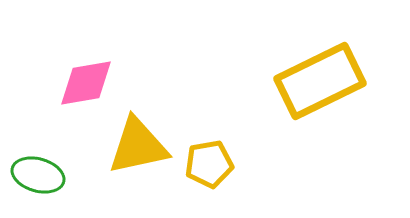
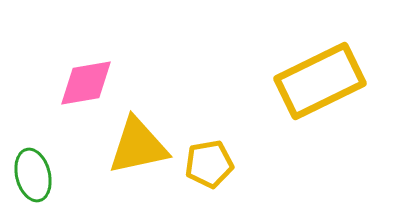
green ellipse: moved 5 px left; rotated 60 degrees clockwise
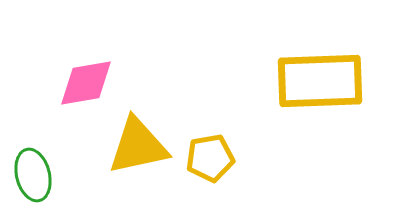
yellow rectangle: rotated 24 degrees clockwise
yellow pentagon: moved 1 px right, 6 px up
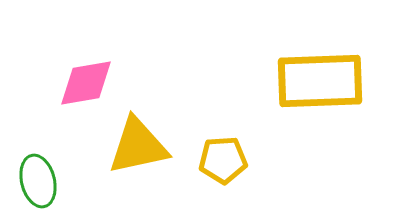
yellow pentagon: moved 13 px right, 2 px down; rotated 6 degrees clockwise
green ellipse: moved 5 px right, 6 px down
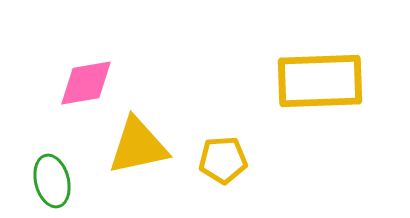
green ellipse: moved 14 px right
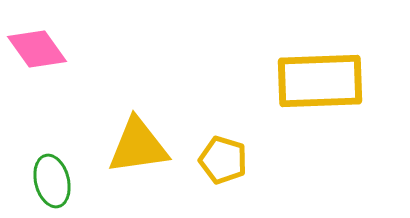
pink diamond: moved 49 px left, 34 px up; rotated 64 degrees clockwise
yellow triangle: rotated 4 degrees clockwise
yellow pentagon: rotated 21 degrees clockwise
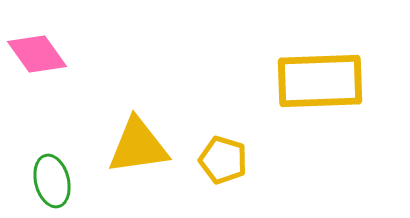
pink diamond: moved 5 px down
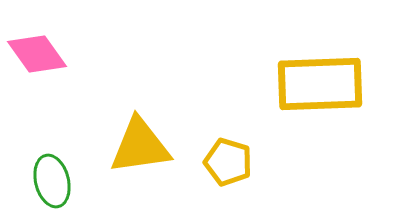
yellow rectangle: moved 3 px down
yellow triangle: moved 2 px right
yellow pentagon: moved 5 px right, 2 px down
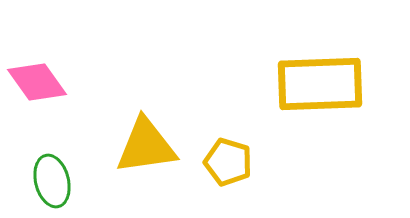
pink diamond: moved 28 px down
yellow triangle: moved 6 px right
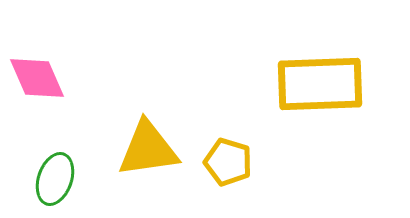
pink diamond: moved 4 px up; rotated 12 degrees clockwise
yellow triangle: moved 2 px right, 3 px down
green ellipse: moved 3 px right, 2 px up; rotated 33 degrees clockwise
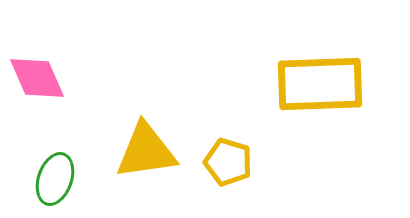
yellow triangle: moved 2 px left, 2 px down
